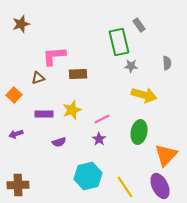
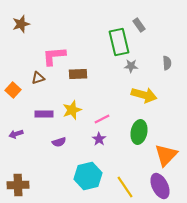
orange square: moved 1 px left, 5 px up
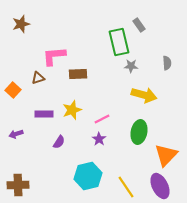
purple semicircle: rotated 40 degrees counterclockwise
yellow line: moved 1 px right
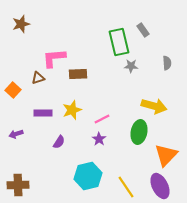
gray rectangle: moved 4 px right, 5 px down
pink L-shape: moved 2 px down
yellow arrow: moved 10 px right, 11 px down
purple rectangle: moved 1 px left, 1 px up
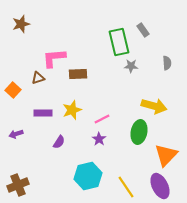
brown cross: rotated 20 degrees counterclockwise
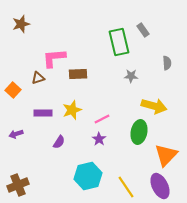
gray star: moved 10 px down
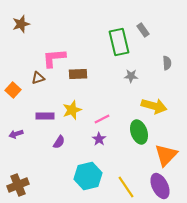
purple rectangle: moved 2 px right, 3 px down
green ellipse: rotated 30 degrees counterclockwise
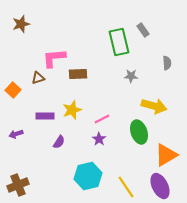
orange triangle: rotated 15 degrees clockwise
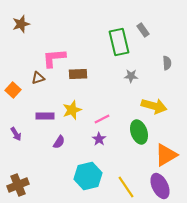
purple arrow: rotated 104 degrees counterclockwise
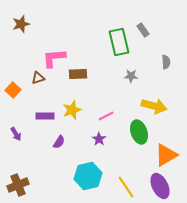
gray semicircle: moved 1 px left, 1 px up
pink line: moved 4 px right, 3 px up
